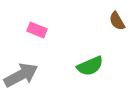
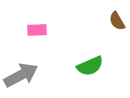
pink rectangle: rotated 24 degrees counterclockwise
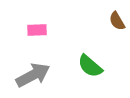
green semicircle: rotated 64 degrees clockwise
gray arrow: moved 12 px right
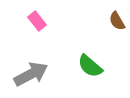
pink rectangle: moved 9 px up; rotated 54 degrees clockwise
gray arrow: moved 2 px left, 1 px up
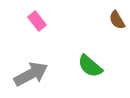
brown semicircle: moved 1 px up
